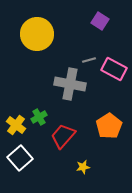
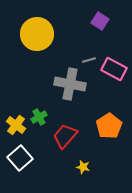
red trapezoid: moved 2 px right
yellow star: rotated 24 degrees clockwise
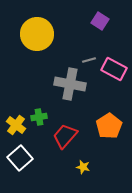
green cross: rotated 21 degrees clockwise
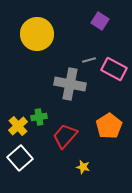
yellow cross: moved 2 px right, 1 px down; rotated 12 degrees clockwise
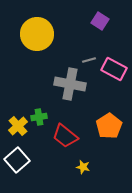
red trapezoid: rotated 92 degrees counterclockwise
white square: moved 3 px left, 2 px down
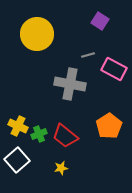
gray line: moved 1 px left, 5 px up
green cross: moved 17 px down; rotated 14 degrees counterclockwise
yellow cross: rotated 24 degrees counterclockwise
yellow star: moved 22 px left, 1 px down; rotated 24 degrees counterclockwise
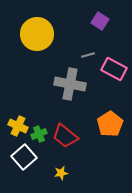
orange pentagon: moved 1 px right, 2 px up
white square: moved 7 px right, 3 px up
yellow star: moved 5 px down
